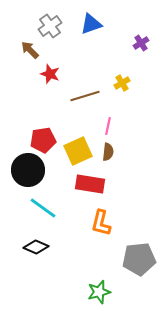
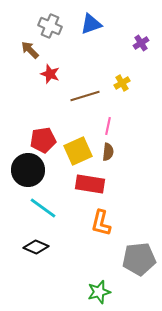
gray cross: rotated 30 degrees counterclockwise
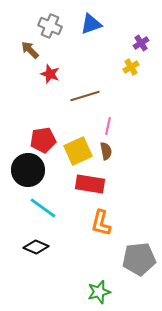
yellow cross: moved 9 px right, 16 px up
brown semicircle: moved 2 px left, 1 px up; rotated 18 degrees counterclockwise
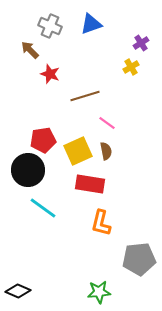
pink line: moved 1 px left, 3 px up; rotated 66 degrees counterclockwise
black diamond: moved 18 px left, 44 px down
green star: rotated 10 degrees clockwise
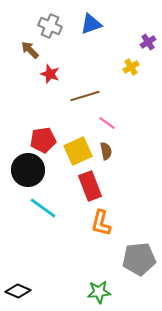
purple cross: moved 7 px right, 1 px up
red rectangle: moved 2 px down; rotated 60 degrees clockwise
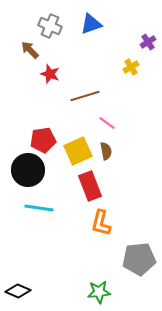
cyan line: moved 4 px left; rotated 28 degrees counterclockwise
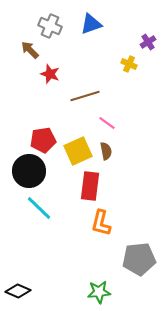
yellow cross: moved 2 px left, 3 px up; rotated 35 degrees counterclockwise
black circle: moved 1 px right, 1 px down
red rectangle: rotated 28 degrees clockwise
cyan line: rotated 36 degrees clockwise
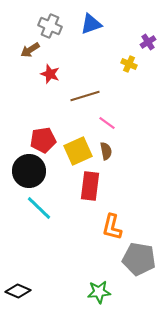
brown arrow: rotated 78 degrees counterclockwise
orange L-shape: moved 11 px right, 4 px down
gray pentagon: rotated 16 degrees clockwise
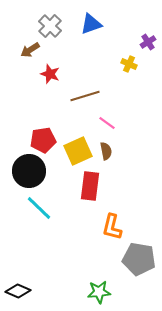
gray cross: rotated 20 degrees clockwise
